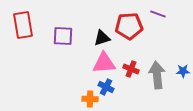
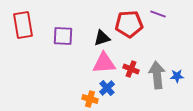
red pentagon: moved 2 px up
blue star: moved 6 px left, 5 px down
blue cross: moved 1 px right, 1 px down; rotated 21 degrees clockwise
orange cross: rotated 14 degrees clockwise
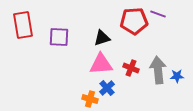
red pentagon: moved 5 px right, 3 px up
purple square: moved 4 px left, 1 px down
pink triangle: moved 3 px left, 1 px down
red cross: moved 1 px up
gray arrow: moved 1 px right, 5 px up
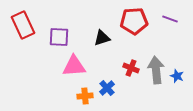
purple line: moved 12 px right, 5 px down
red rectangle: rotated 16 degrees counterclockwise
pink triangle: moved 27 px left, 2 px down
gray arrow: moved 2 px left
blue star: rotated 24 degrees clockwise
orange cross: moved 5 px left, 3 px up; rotated 21 degrees counterclockwise
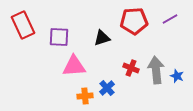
purple line: rotated 49 degrees counterclockwise
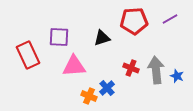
red rectangle: moved 5 px right, 30 px down
orange cross: moved 4 px right; rotated 28 degrees clockwise
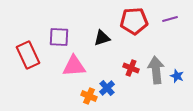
purple line: rotated 14 degrees clockwise
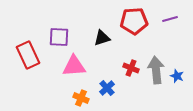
orange cross: moved 8 px left, 2 px down
